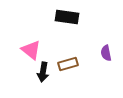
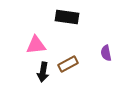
pink triangle: moved 5 px right, 5 px up; rotated 45 degrees counterclockwise
brown rectangle: rotated 12 degrees counterclockwise
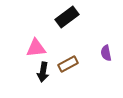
black rectangle: rotated 45 degrees counterclockwise
pink triangle: moved 3 px down
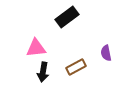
brown rectangle: moved 8 px right, 3 px down
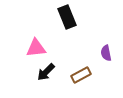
black rectangle: rotated 75 degrees counterclockwise
brown rectangle: moved 5 px right, 8 px down
black arrow: moved 3 px right; rotated 36 degrees clockwise
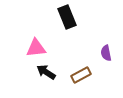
black arrow: rotated 78 degrees clockwise
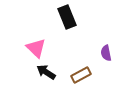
pink triangle: rotated 50 degrees clockwise
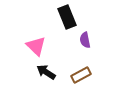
pink triangle: moved 2 px up
purple semicircle: moved 21 px left, 13 px up
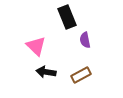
black arrow: rotated 24 degrees counterclockwise
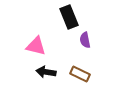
black rectangle: moved 2 px right
pink triangle: rotated 30 degrees counterclockwise
brown rectangle: moved 1 px left, 1 px up; rotated 54 degrees clockwise
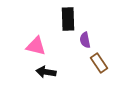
black rectangle: moved 1 px left, 2 px down; rotated 20 degrees clockwise
brown rectangle: moved 19 px right, 11 px up; rotated 30 degrees clockwise
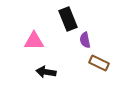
black rectangle: rotated 20 degrees counterclockwise
pink triangle: moved 2 px left, 5 px up; rotated 15 degrees counterclockwise
brown rectangle: rotated 30 degrees counterclockwise
